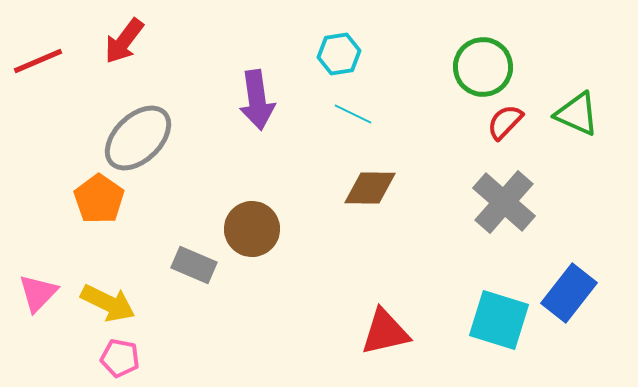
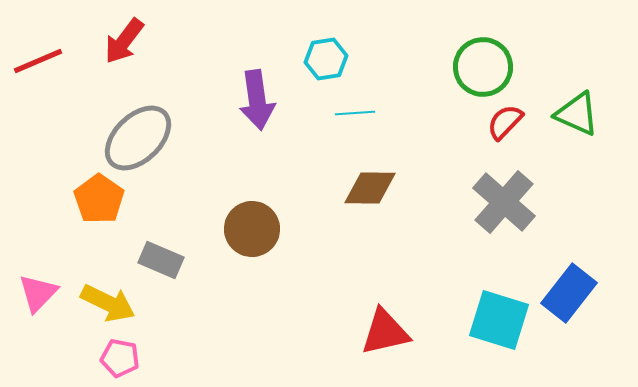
cyan hexagon: moved 13 px left, 5 px down
cyan line: moved 2 px right, 1 px up; rotated 30 degrees counterclockwise
gray rectangle: moved 33 px left, 5 px up
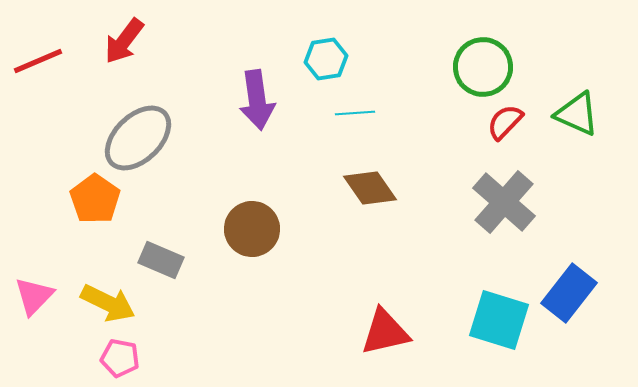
brown diamond: rotated 54 degrees clockwise
orange pentagon: moved 4 px left
pink triangle: moved 4 px left, 3 px down
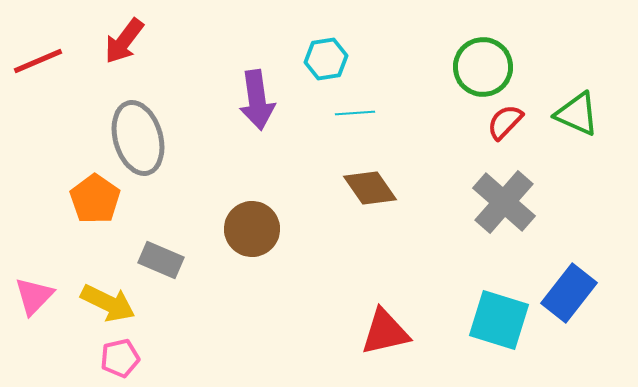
gray ellipse: rotated 62 degrees counterclockwise
pink pentagon: rotated 24 degrees counterclockwise
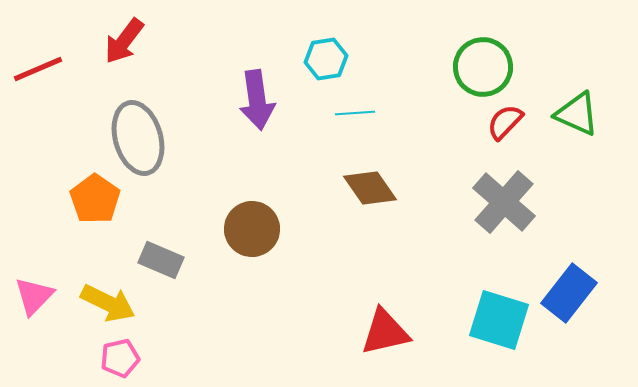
red line: moved 8 px down
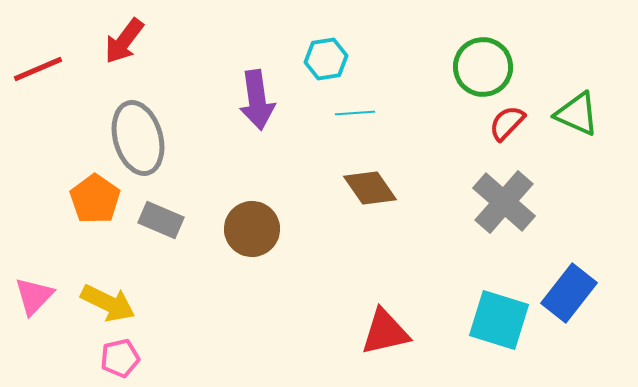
red semicircle: moved 2 px right, 1 px down
gray rectangle: moved 40 px up
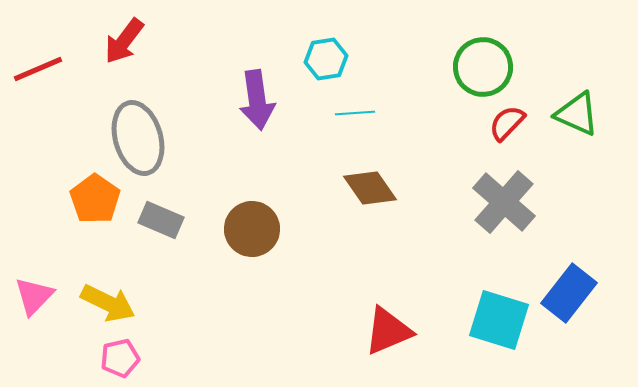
red triangle: moved 3 px right, 1 px up; rotated 10 degrees counterclockwise
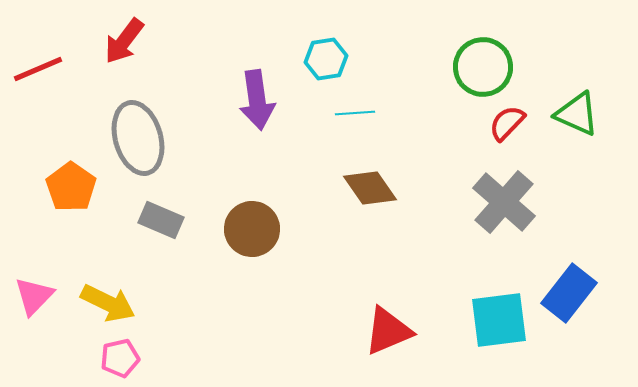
orange pentagon: moved 24 px left, 12 px up
cyan square: rotated 24 degrees counterclockwise
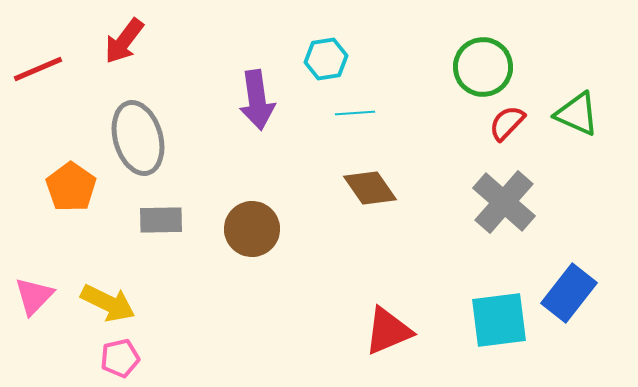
gray rectangle: rotated 24 degrees counterclockwise
